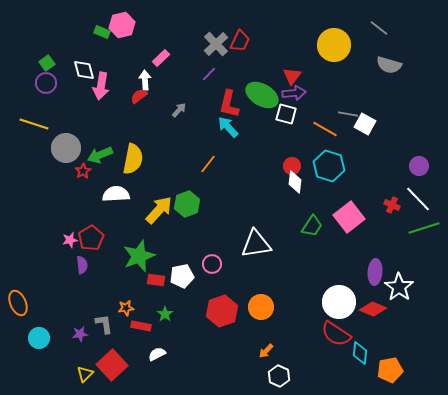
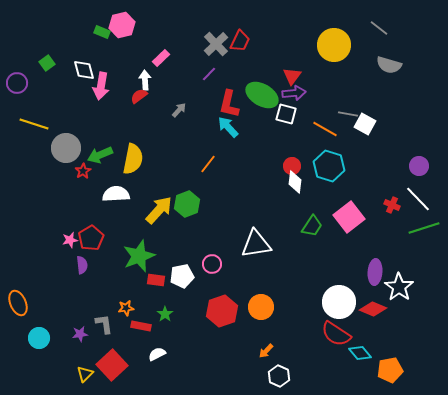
purple circle at (46, 83): moved 29 px left
cyan diamond at (360, 353): rotated 45 degrees counterclockwise
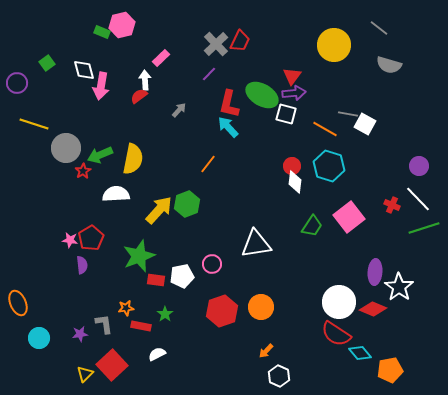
pink star at (70, 240): rotated 21 degrees clockwise
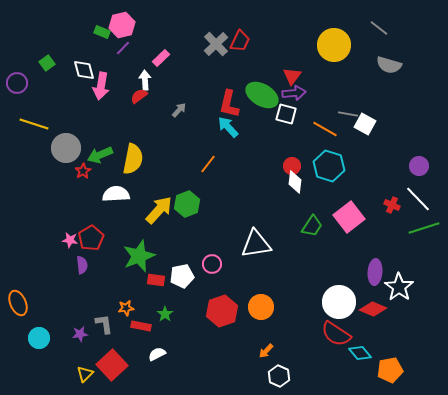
purple line at (209, 74): moved 86 px left, 26 px up
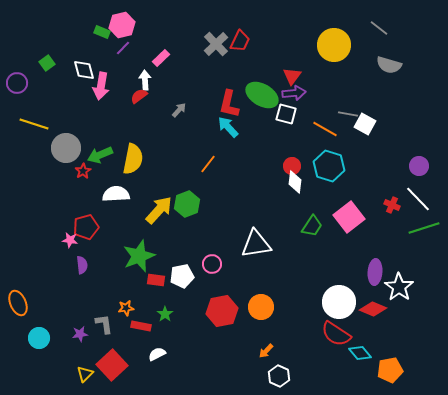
red pentagon at (91, 238): moved 5 px left, 11 px up; rotated 15 degrees clockwise
red hexagon at (222, 311): rotated 8 degrees clockwise
